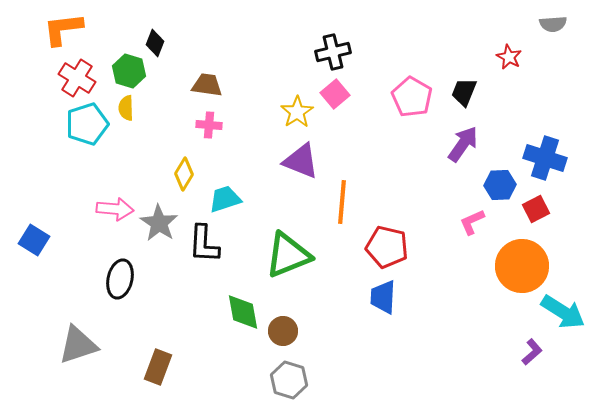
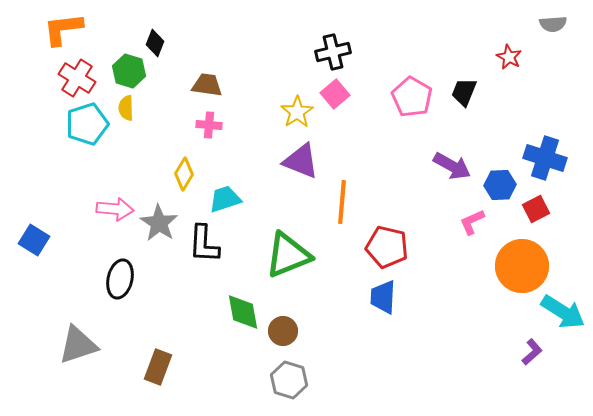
purple arrow: moved 11 px left, 22 px down; rotated 84 degrees clockwise
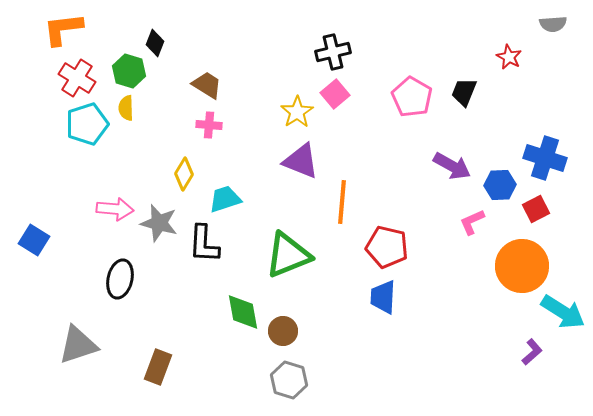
brown trapezoid: rotated 24 degrees clockwise
gray star: rotated 18 degrees counterclockwise
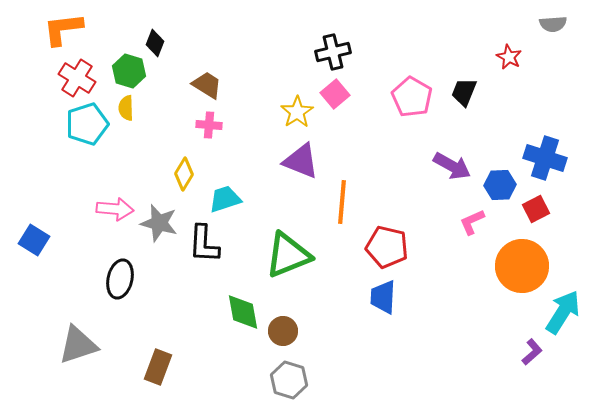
cyan arrow: rotated 90 degrees counterclockwise
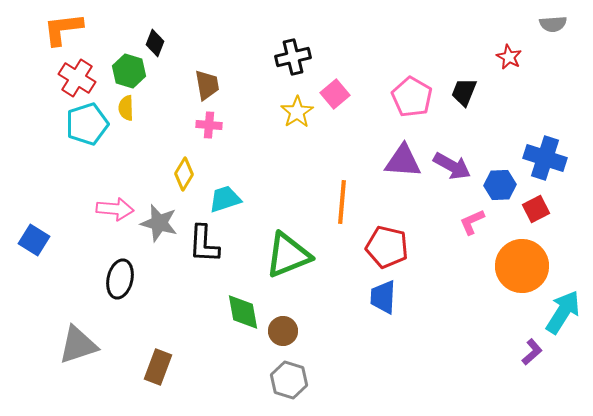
black cross: moved 40 px left, 5 px down
brown trapezoid: rotated 48 degrees clockwise
purple triangle: moved 102 px right; rotated 18 degrees counterclockwise
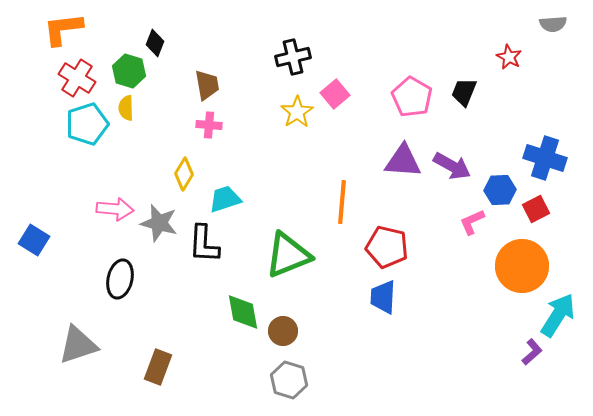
blue hexagon: moved 5 px down
cyan arrow: moved 5 px left, 3 px down
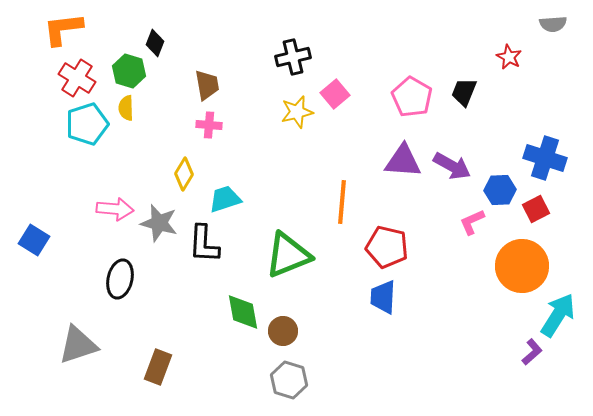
yellow star: rotated 20 degrees clockwise
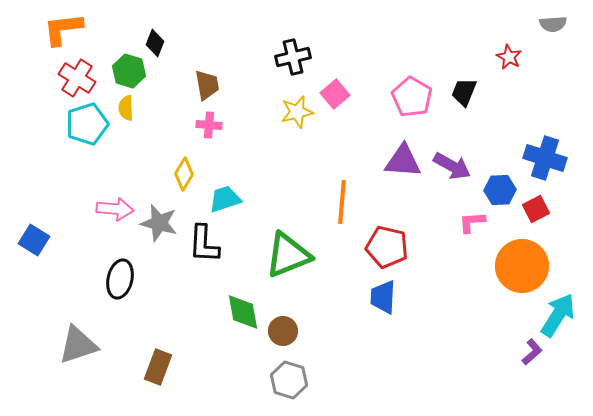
pink L-shape: rotated 20 degrees clockwise
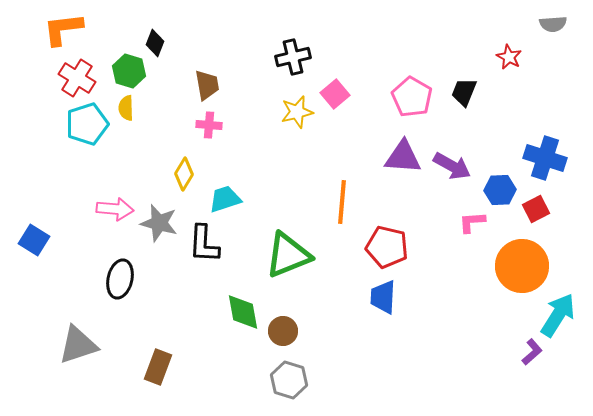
purple triangle: moved 4 px up
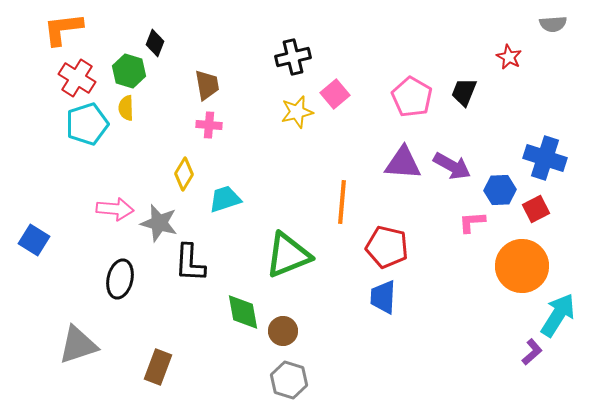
purple triangle: moved 6 px down
black L-shape: moved 14 px left, 19 px down
